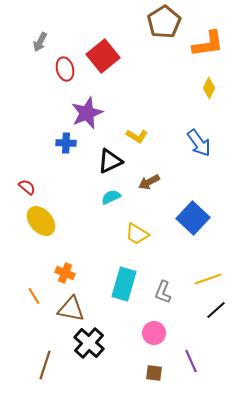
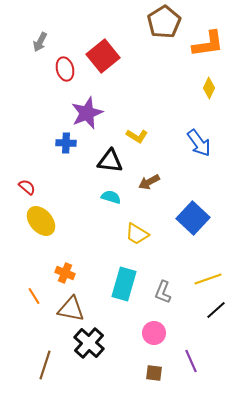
black triangle: rotated 32 degrees clockwise
cyan semicircle: rotated 42 degrees clockwise
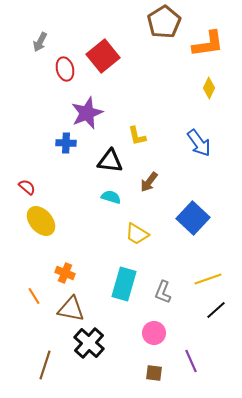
yellow L-shape: rotated 45 degrees clockwise
brown arrow: rotated 25 degrees counterclockwise
